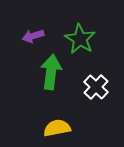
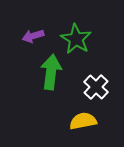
green star: moved 4 px left
yellow semicircle: moved 26 px right, 7 px up
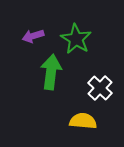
white cross: moved 4 px right, 1 px down
yellow semicircle: rotated 16 degrees clockwise
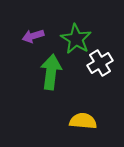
white cross: moved 25 px up; rotated 15 degrees clockwise
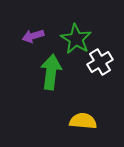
white cross: moved 1 px up
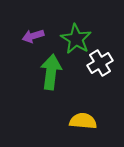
white cross: moved 1 px down
